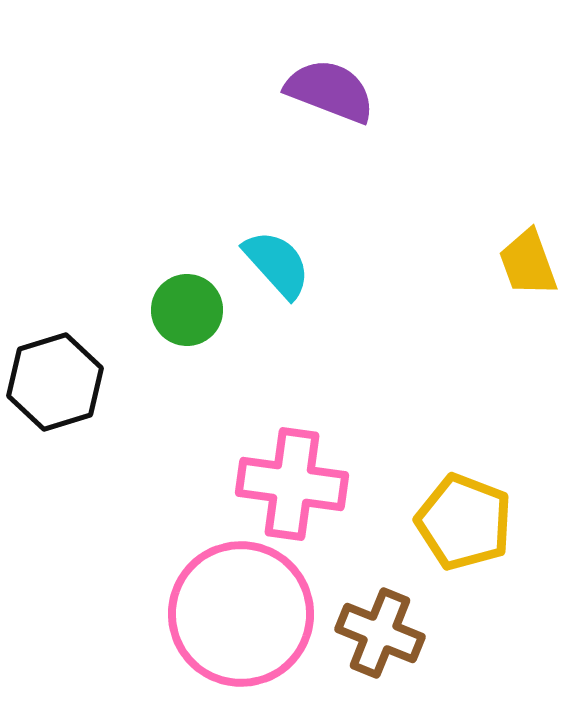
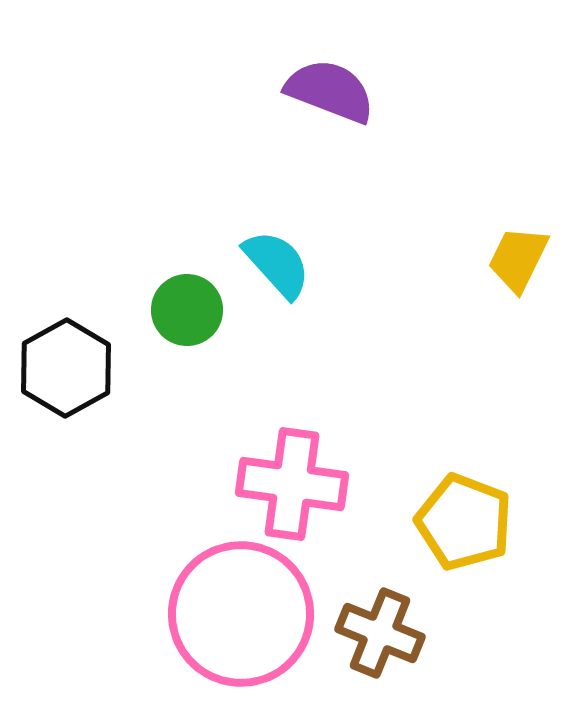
yellow trapezoid: moved 10 px left, 4 px up; rotated 46 degrees clockwise
black hexagon: moved 11 px right, 14 px up; rotated 12 degrees counterclockwise
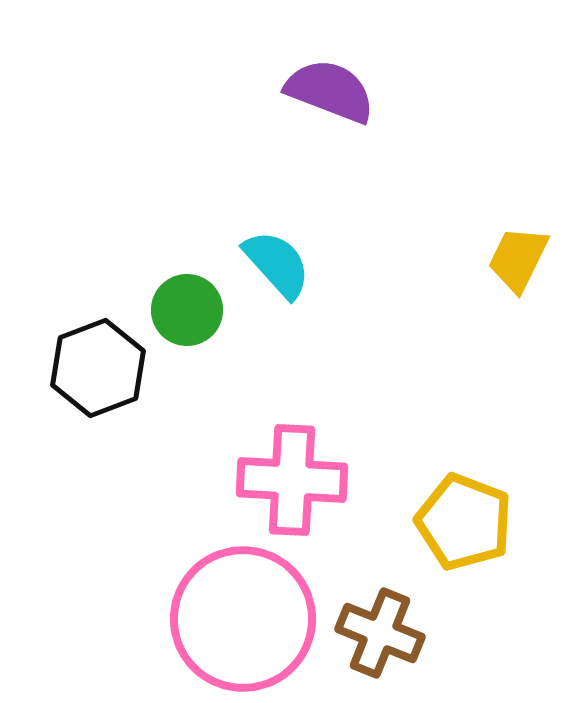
black hexagon: moved 32 px right; rotated 8 degrees clockwise
pink cross: moved 4 px up; rotated 5 degrees counterclockwise
pink circle: moved 2 px right, 5 px down
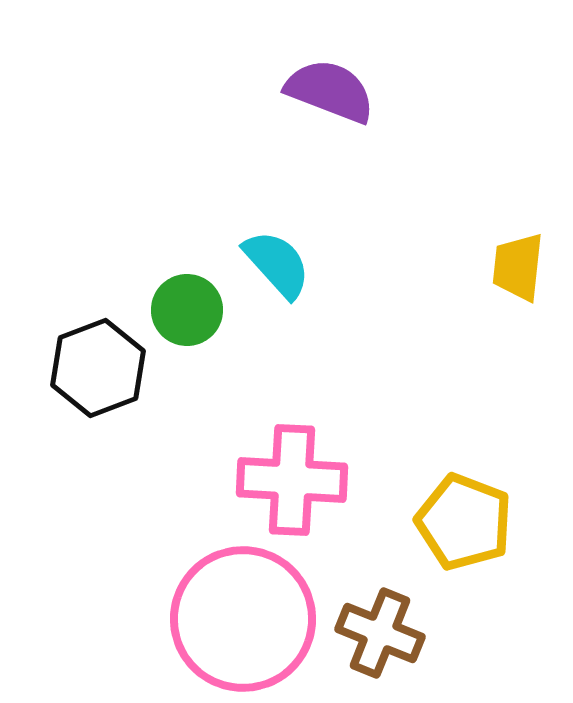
yellow trapezoid: moved 8 px down; rotated 20 degrees counterclockwise
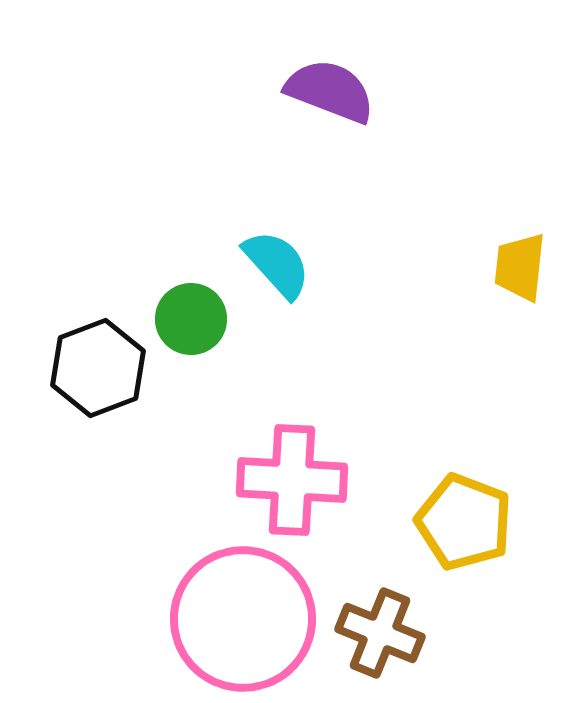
yellow trapezoid: moved 2 px right
green circle: moved 4 px right, 9 px down
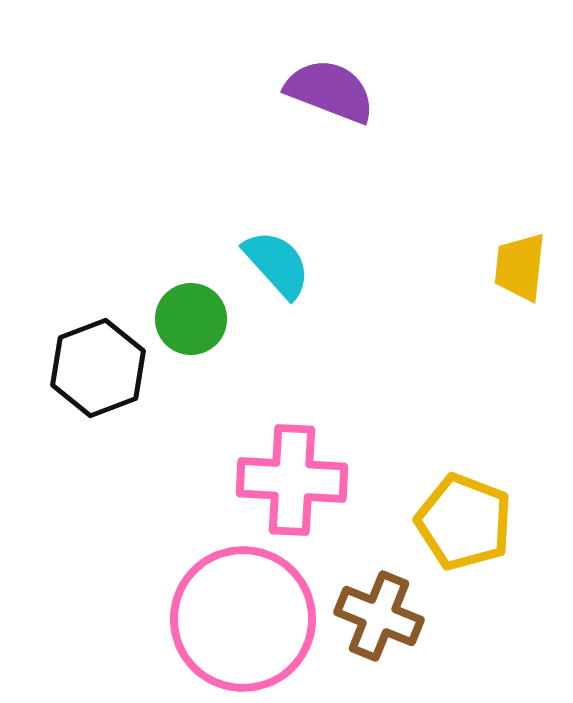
brown cross: moved 1 px left, 17 px up
